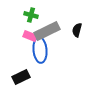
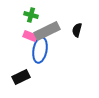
blue ellipse: rotated 15 degrees clockwise
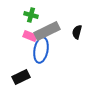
black semicircle: moved 2 px down
blue ellipse: moved 1 px right
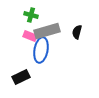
gray rectangle: rotated 10 degrees clockwise
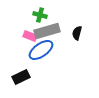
green cross: moved 9 px right
black semicircle: moved 1 px down
blue ellipse: rotated 45 degrees clockwise
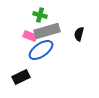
black semicircle: moved 2 px right, 1 px down
